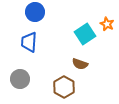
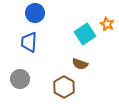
blue circle: moved 1 px down
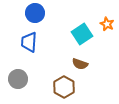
cyan square: moved 3 px left
gray circle: moved 2 px left
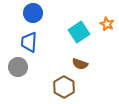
blue circle: moved 2 px left
cyan square: moved 3 px left, 2 px up
gray circle: moved 12 px up
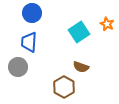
blue circle: moved 1 px left
brown semicircle: moved 1 px right, 3 px down
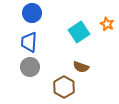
gray circle: moved 12 px right
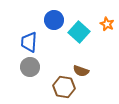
blue circle: moved 22 px right, 7 px down
cyan square: rotated 15 degrees counterclockwise
brown semicircle: moved 4 px down
brown hexagon: rotated 20 degrees counterclockwise
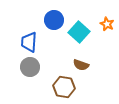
brown semicircle: moved 6 px up
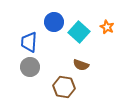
blue circle: moved 2 px down
orange star: moved 3 px down
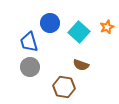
blue circle: moved 4 px left, 1 px down
orange star: rotated 24 degrees clockwise
blue trapezoid: rotated 20 degrees counterclockwise
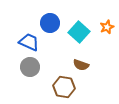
blue trapezoid: rotated 130 degrees clockwise
